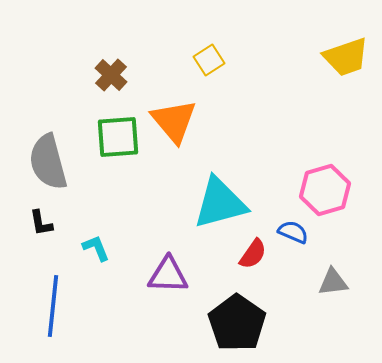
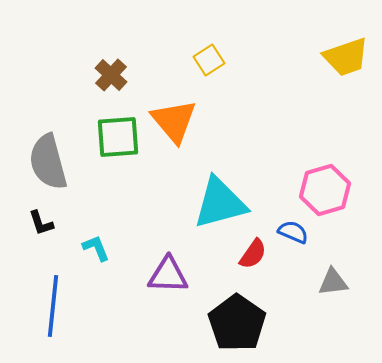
black L-shape: rotated 8 degrees counterclockwise
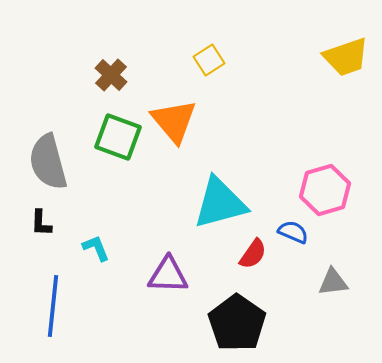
green square: rotated 24 degrees clockwise
black L-shape: rotated 20 degrees clockwise
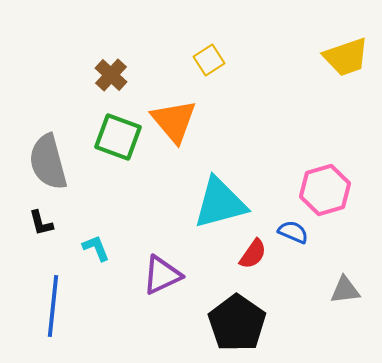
black L-shape: rotated 16 degrees counterclockwise
purple triangle: moved 6 px left; rotated 27 degrees counterclockwise
gray triangle: moved 12 px right, 8 px down
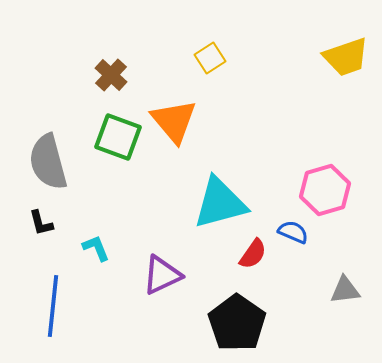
yellow square: moved 1 px right, 2 px up
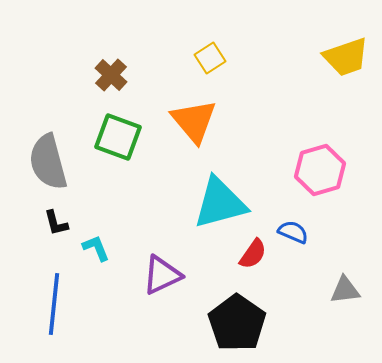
orange triangle: moved 20 px right
pink hexagon: moved 5 px left, 20 px up
black L-shape: moved 15 px right
blue line: moved 1 px right, 2 px up
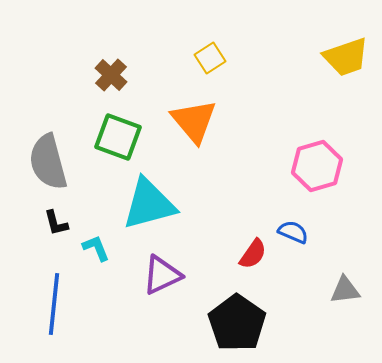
pink hexagon: moved 3 px left, 4 px up
cyan triangle: moved 71 px left, 1 px down
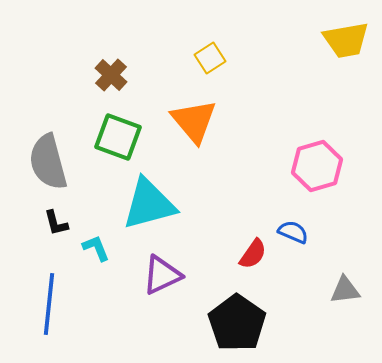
yellow trapezoid: moved 17 px up; rotated 9 degrees clockwise
blue line: moved 5 px left
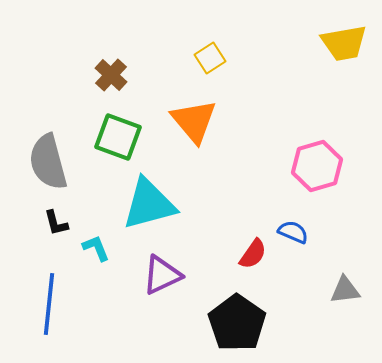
yellow trapezoid: moved 2 px left, 3 px down
